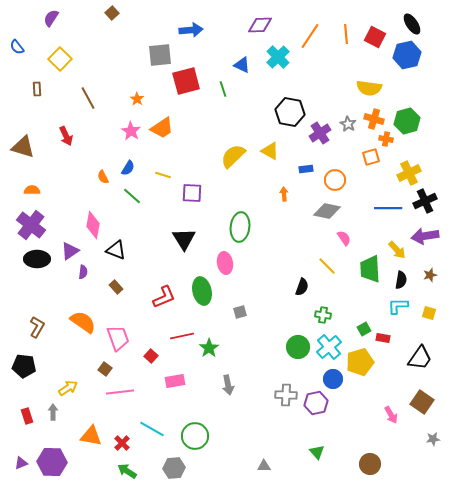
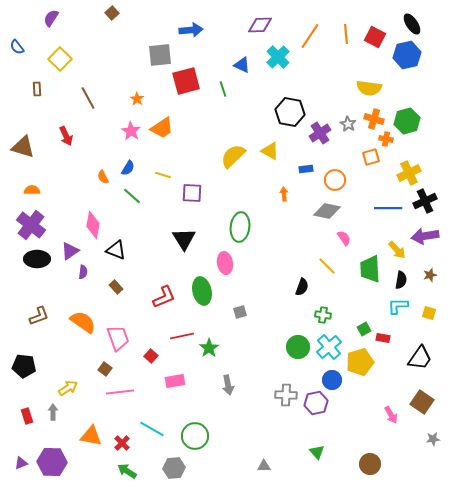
brown L-shape at (37, 327): moved 2 px right, 11 px up; rotated 40 degrees clockwise
blue circle at (333, 379): moved 1 px left, 1 px down
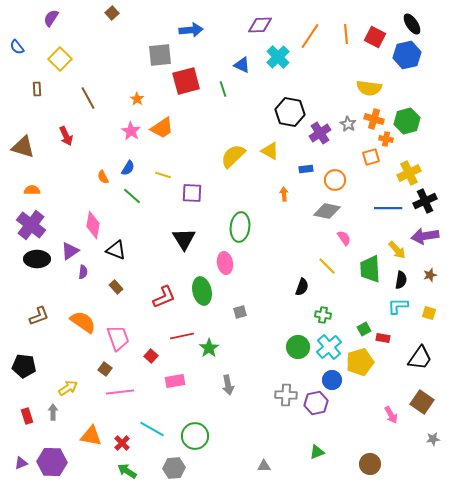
green triangle at (317, 452): rotated 49 degrees clockwise
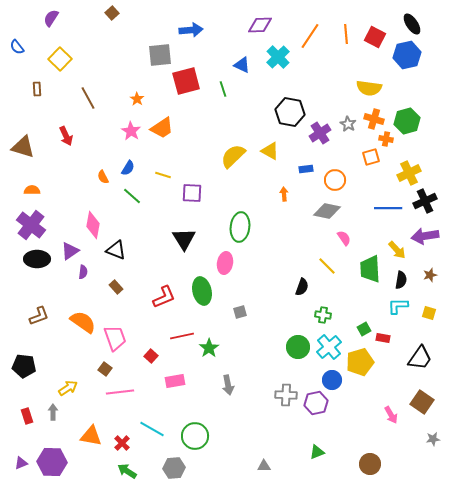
pink ellipse at (225, 263): rotated 20 degrees clockwise
pink trapezoid at (118, 338): moved 3 px left
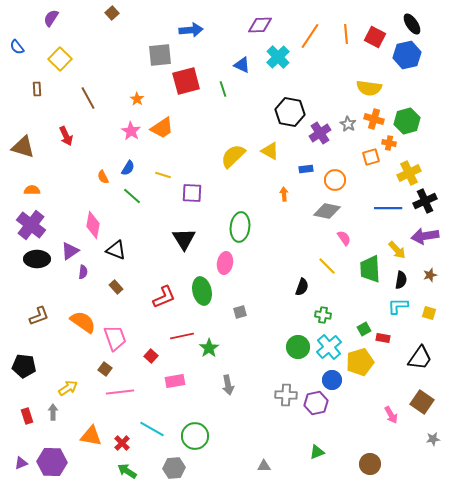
orange cross at (386, 139): moved 3 px right, 4 px down
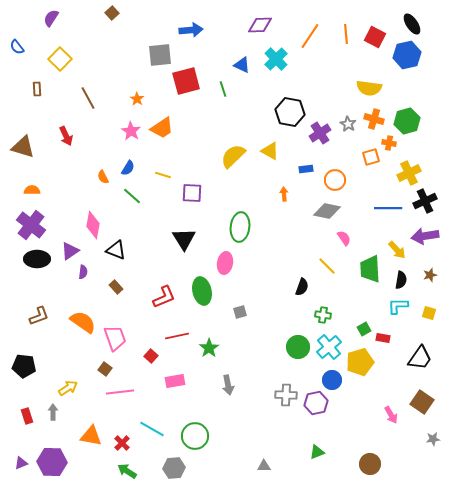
cyan cross at (278, 57): moved 2 px left, 2 px down
red line at (182, 336): moved 5 px left
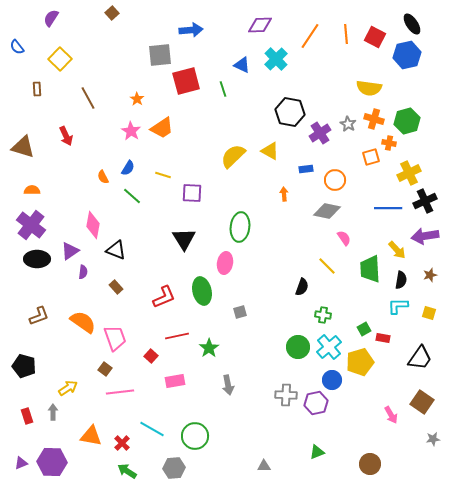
black pentagon at (24, 366): rotated 10 degrees clockwise
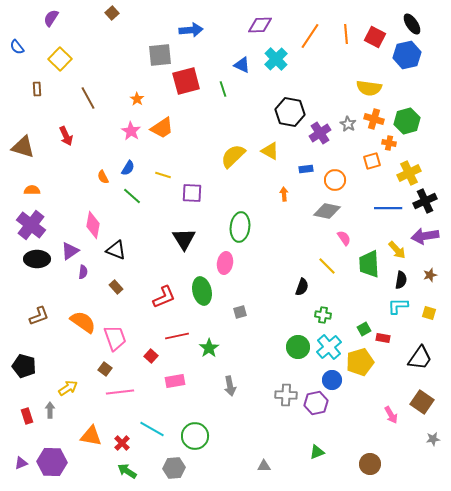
orange square at (371, 157): moved 1 px right, 4 px down
green trapezoid at (370, 269): moved 1 px left, 5 px up
gray arrow at (228, 385): moved 2 px right, 1 px down
gray arrow at (53, 412): moved 3 px left, 2 px up
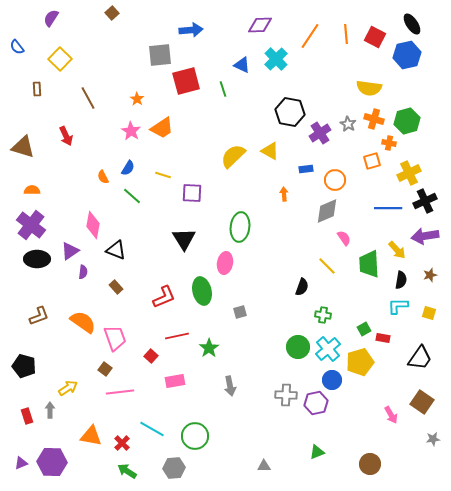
gray diamond at (327, 211): rotated 36 degrees counterclockwise
cyan cross at (329, 347): moved 1 px left, 2 px down
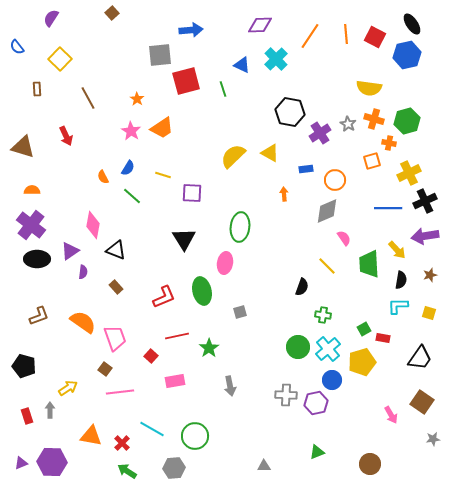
yellow triangle at (270, 151): moved 2 px down
yellow pentagon at (360, 362): moved 2 px right
